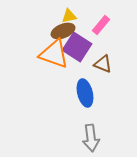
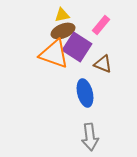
yellow triangle: moved 7 px left, 1 px up
gray arrow: moved 1 px left, 1 px up
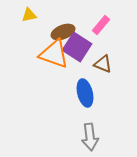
yellow triangle: moved 33 px left
brown ellipse: moved 1 px down
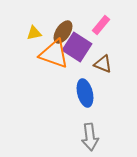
yellow triangle: moved 5 px right, 18 px down
brown ellipse: rotated 35 degrees counterclockwise
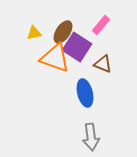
orange triangle: moved 1 px right, 4 px down
gray arrow: moved 1 px right
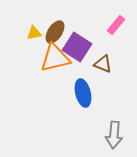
pink rectangle: moved 15 px right
brown ellipse: moved 8 px left
orange triangle: rotated 32 degrees counterclockwise
blue ellipse: moved 2 px left
gray arrow: moved 23 px right, 2 px up; rotated 12 degrees clockwise
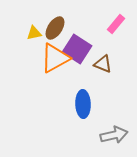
pink rectangle: moved 1 px up
brown ellipse: moved 4 px up
purple square: moved 2 px down
orange triangle: rotated 16 degrees counterclockwise
blue ellipse: moved 11 px down; rotated 12 degrees clockwise
gray arrow: rotated 108 degrees counterclockwise
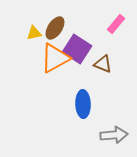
gray arrow: rotated 8 degrees clockwise
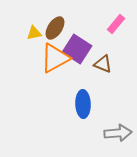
gray arrow: moved 4 px right, 2 px up
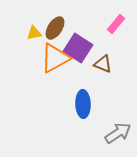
purple square: moved 1 px right, 1 px up
gray arrow: rotated 28 degrees counterclockwise
